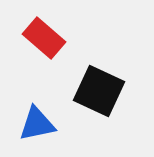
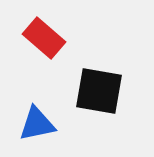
black square: rotated 15 degrees counterclockwise
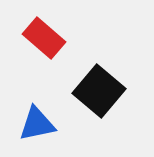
black square: rotated 30 degrees clockwise
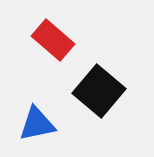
red rectangle: moved 9 px right, 2 px down
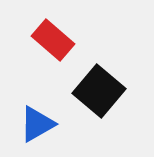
blue triangle: rotated 18 degrees counterclockwise
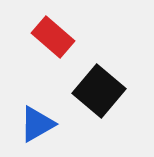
red rectangle: moved 3 px up
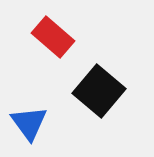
blue triangle: moved 8 px left, 1 px up; rotated 36 degrees counterclockwise
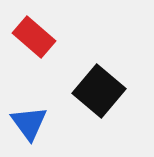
red rectangle: moved 19 px left
